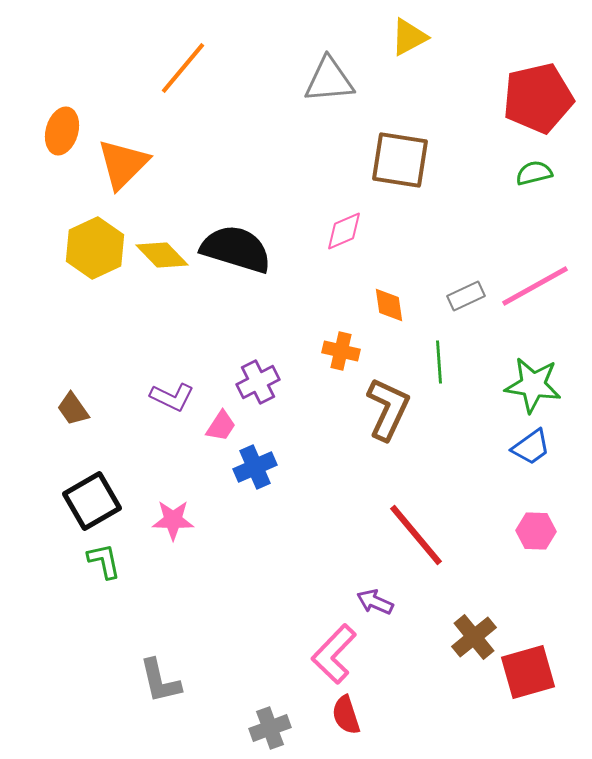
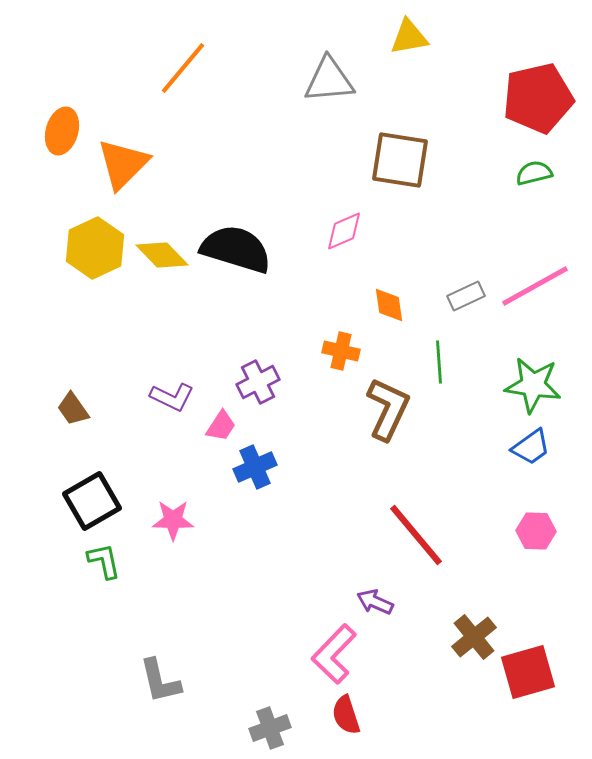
yellow triangle: rotated 18 degrees clockwise
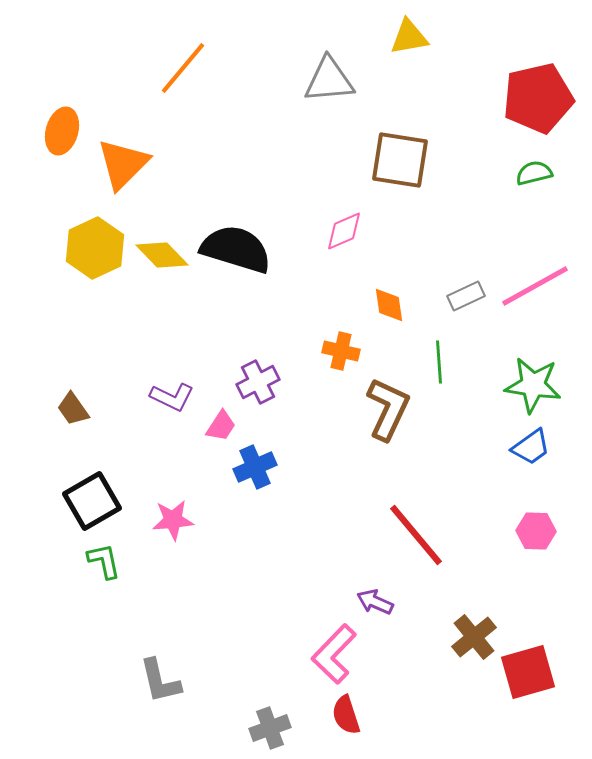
pink star: rotated 6 degrees counterclockwise
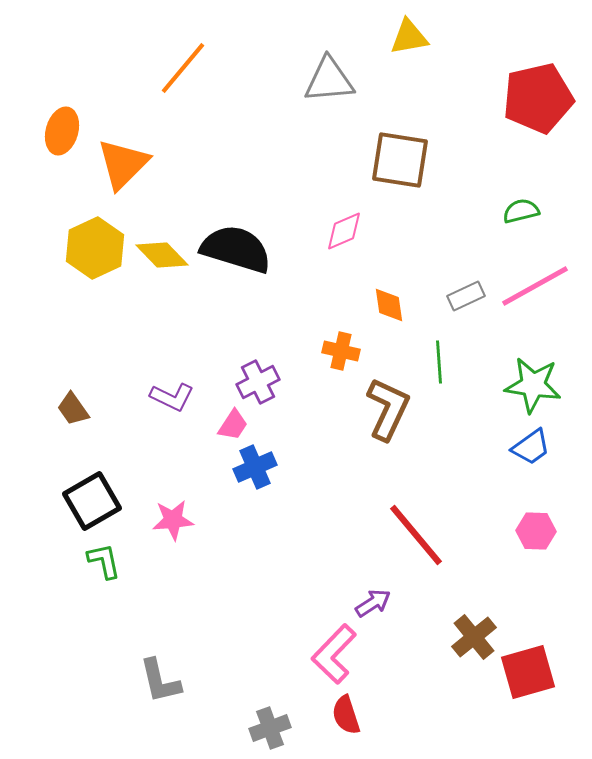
green semicircle: moved 13 px left, 38 px down
pink trapezoid: moved 12 px right, 1 px up
purple arrow: moved 2 px left, 1 px down; rotated 123 degrees clockwise
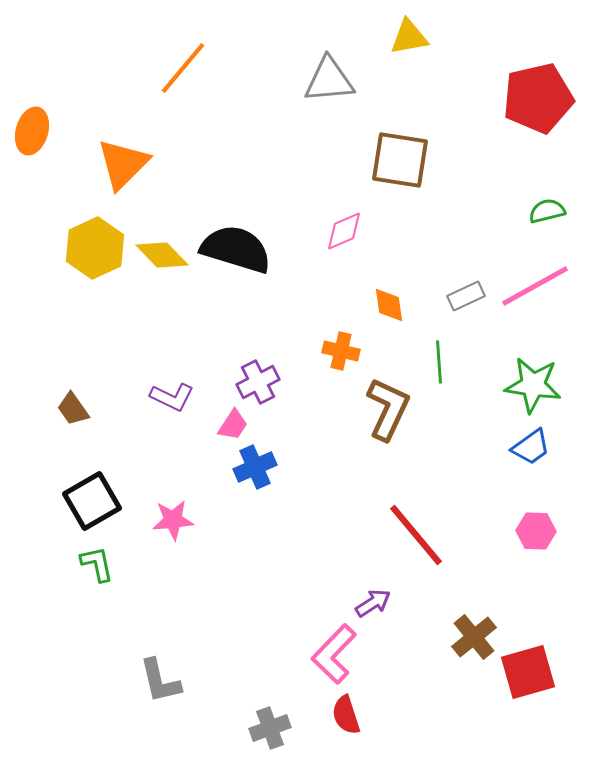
orange ellipse: moved 30 px left
green semicircle: moved 26 px right
green L-shape: moved 7 px left, 3 px down
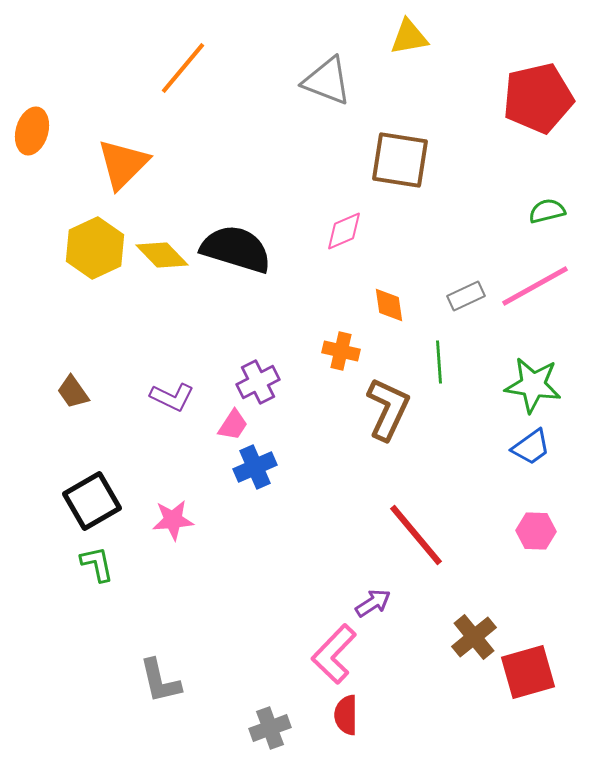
gray triangle: moved 2 px left, 1 px down; rotated 26 degrees clockwise
brown trapezoid: moved 17 px up
red semicircle: rotated 18 degrees clockwise
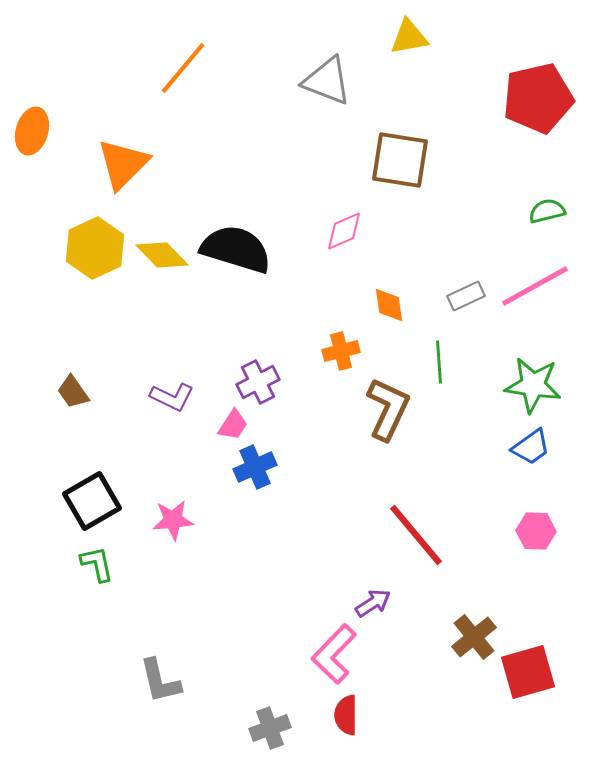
orange cross: rotated 27 degrees counterclockwise
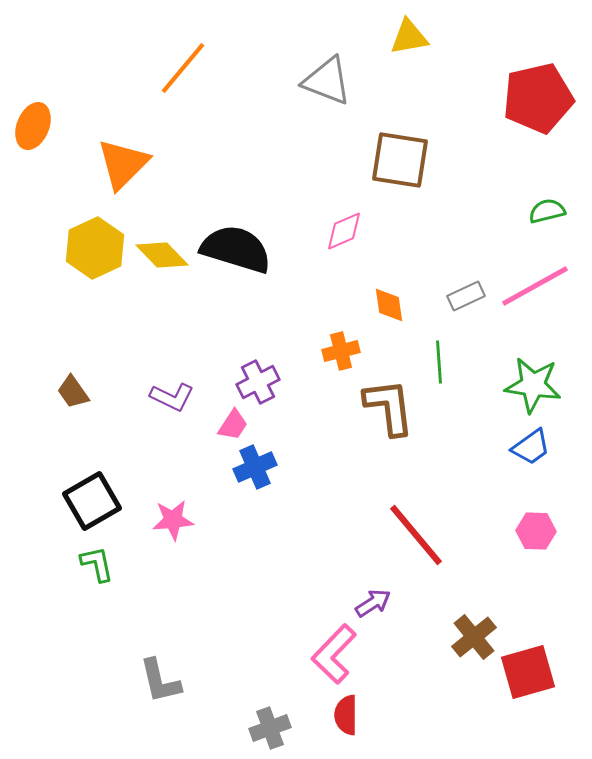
orange ellipse: moved 1 px right, 5 px up; rotated 6 degrees clockwise
brown L-shape: moved 1 px right, 2 px up; rotated 32 degrees counterclockwise
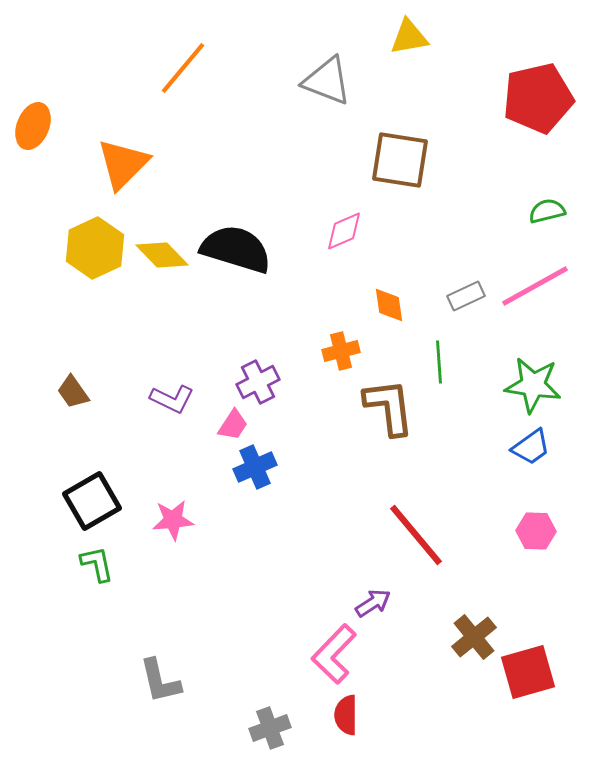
purple L-shape: moved 2 px down
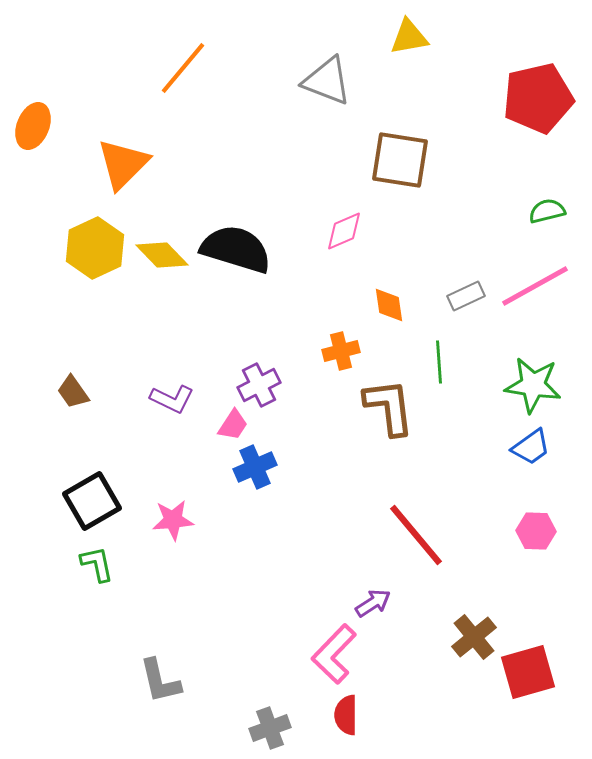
purple cross: moved 1 px right, 3 px down
